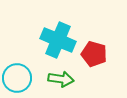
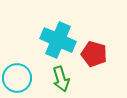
green arrow: rotated 65 degrees clockwise
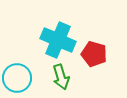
green arrow: moved 2 px up
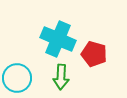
cyan cross: moved 1 px up
green arrow: rotated 20 degrees clockwise
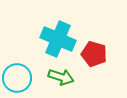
green arrow: rotated 75 degrees counterclockwise
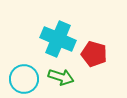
cyan circle: moved 7 px right, 1 px down
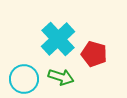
cyan cross: rotated 24 degrees clockwise
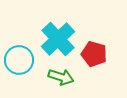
cyan circle: moved 5 px left, 19 px up
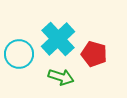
cyan circle: moved 6 px up
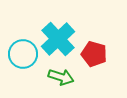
cyan circle: moved 4 px right
